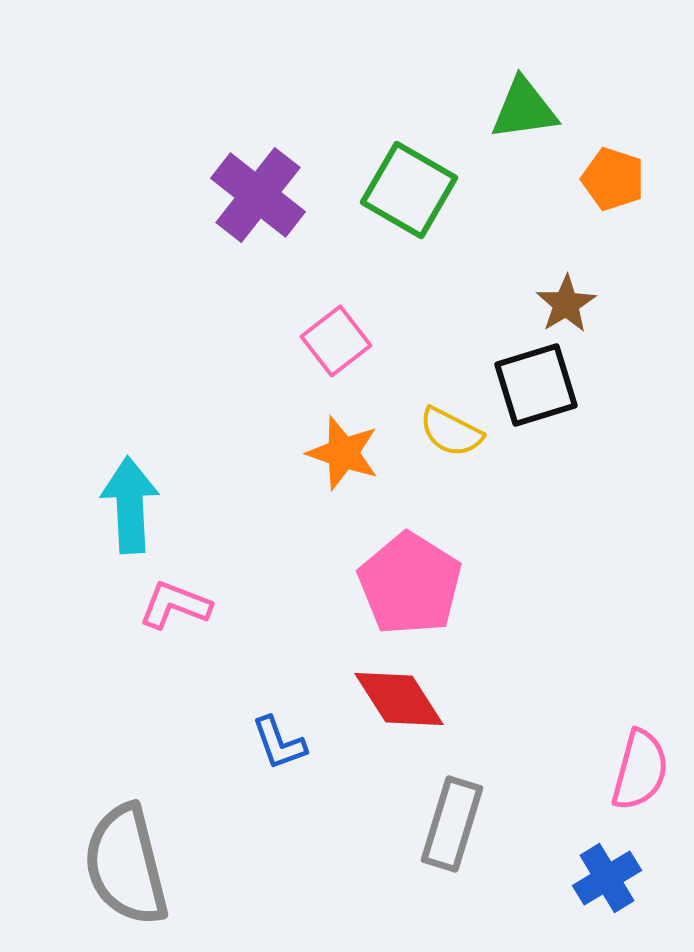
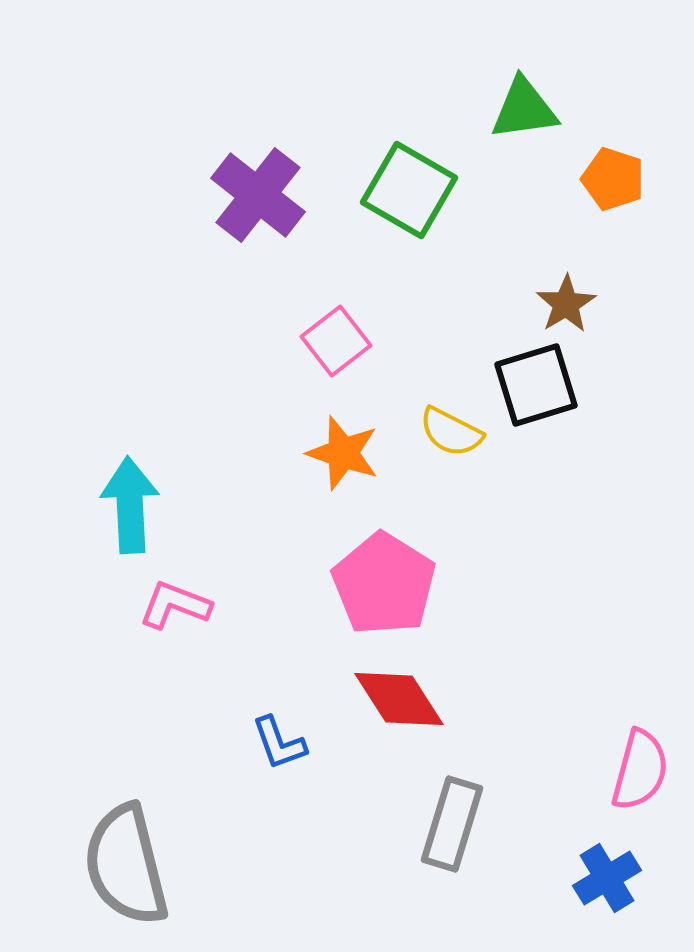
pink pentagon: moved 26 px left
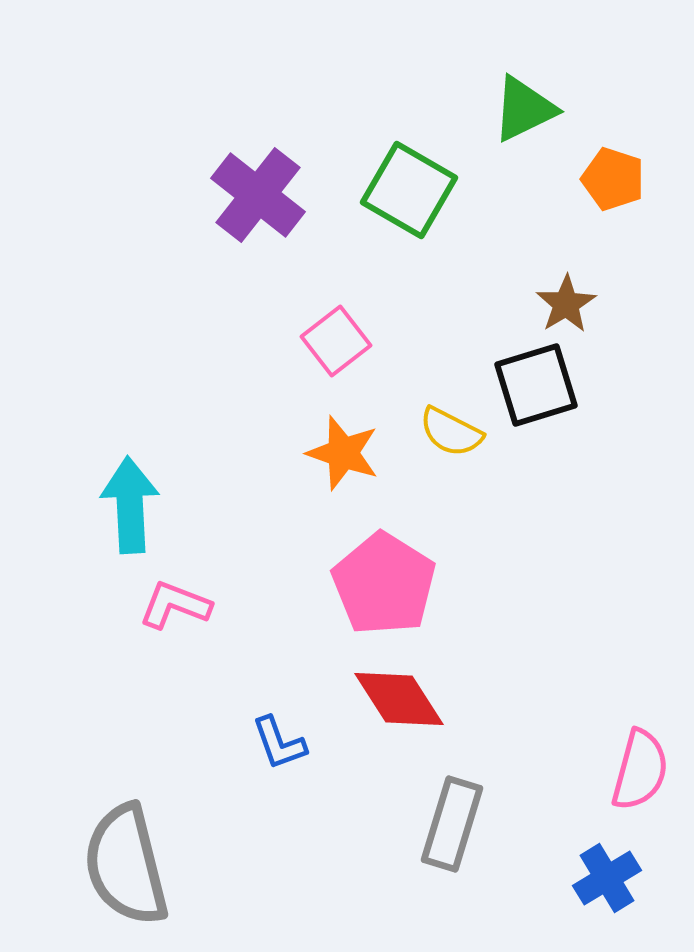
green triangle: rotated 18 degrees counterclockwise
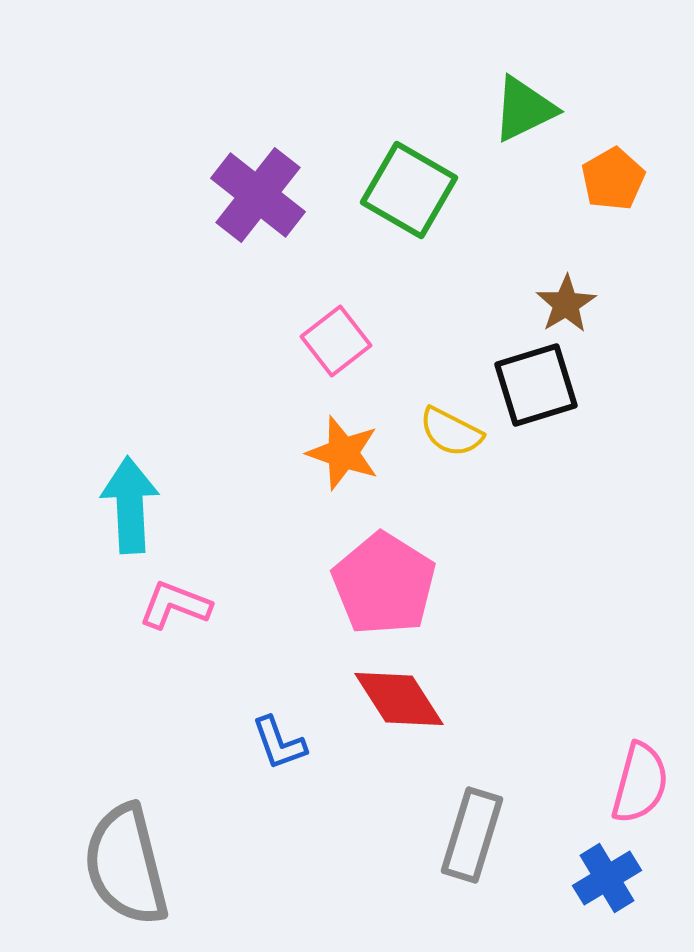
orange pentagon: rotated 24 degrees clockwise
pink semicircle: moved 13 px down
gray rectangle: moved 20 px right, 11 px down
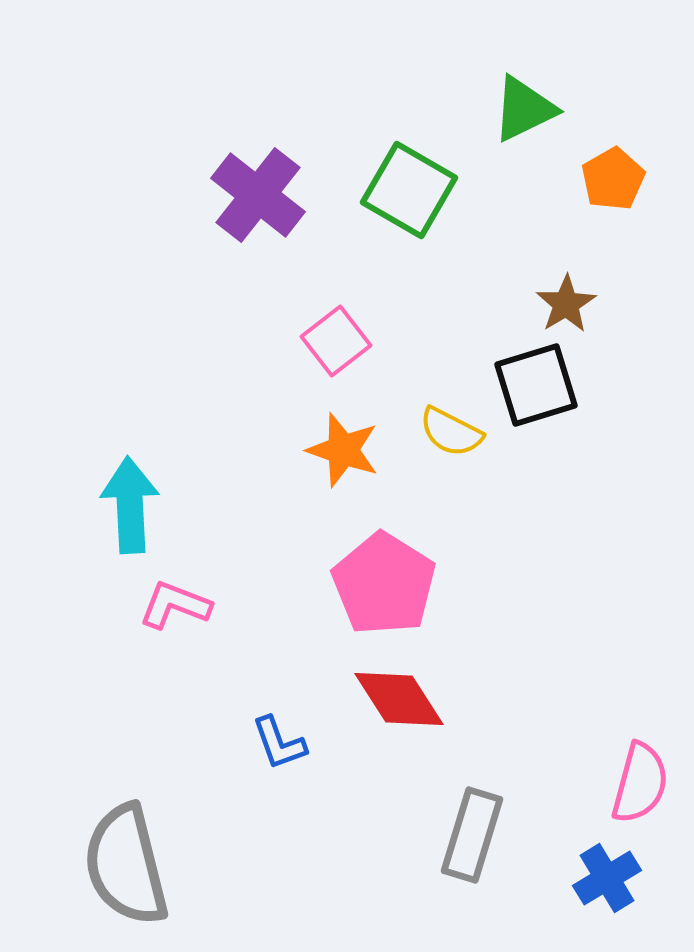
orange star: moved 3 px up
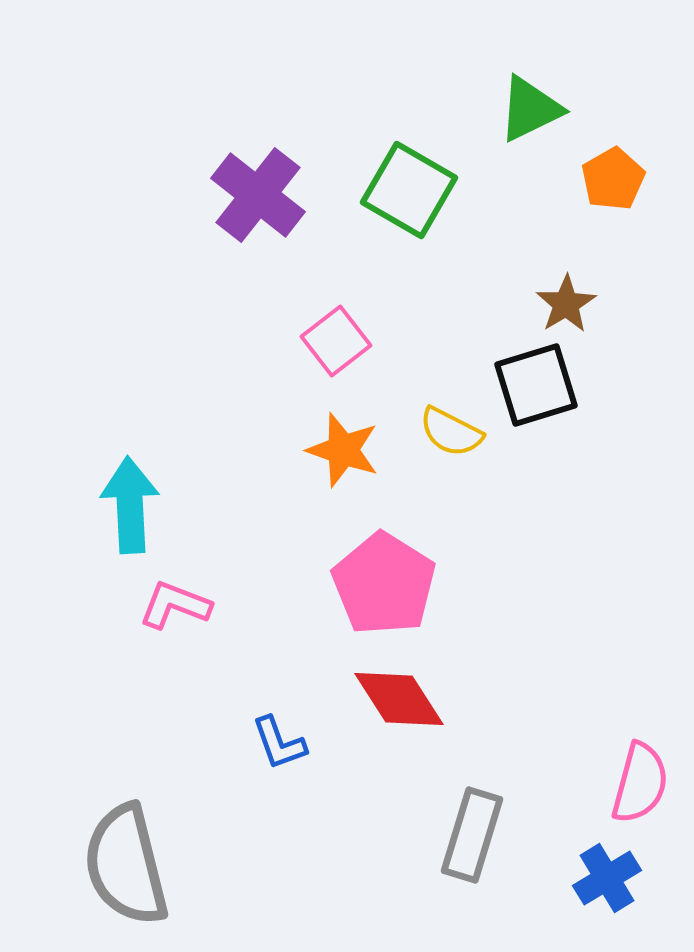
green triangle: moved 6 px right
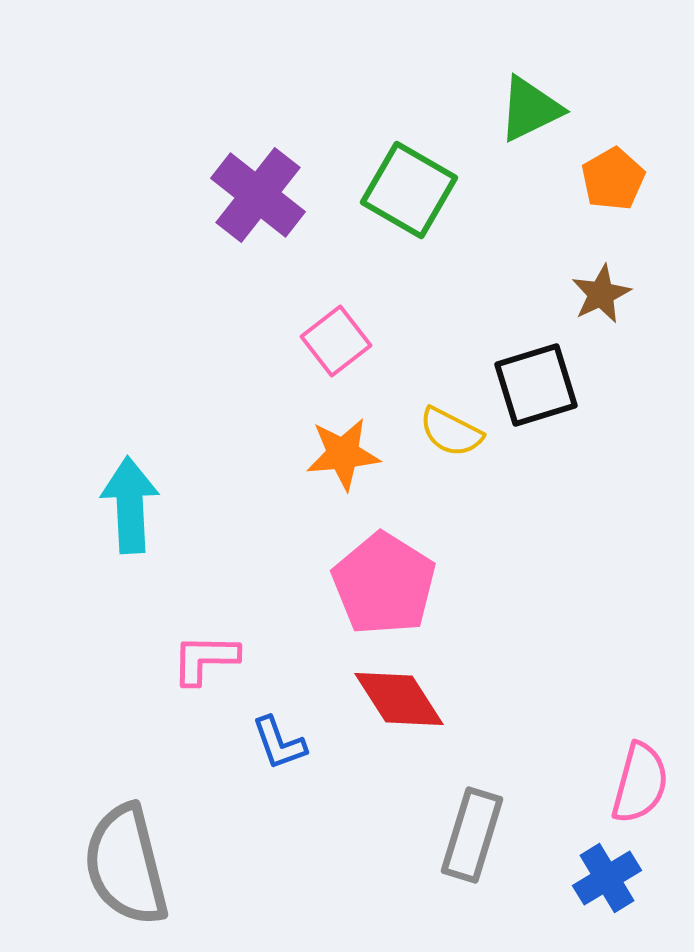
brown star: moved 35 px right, 10 px up; rotated 6 degrees clockwise
orange star: moved 4 px down; rotated 24 degrees counterclockwise
pink L-shape: moved 30 px right, 54 px down; rotated 20 degrees counterclockwise
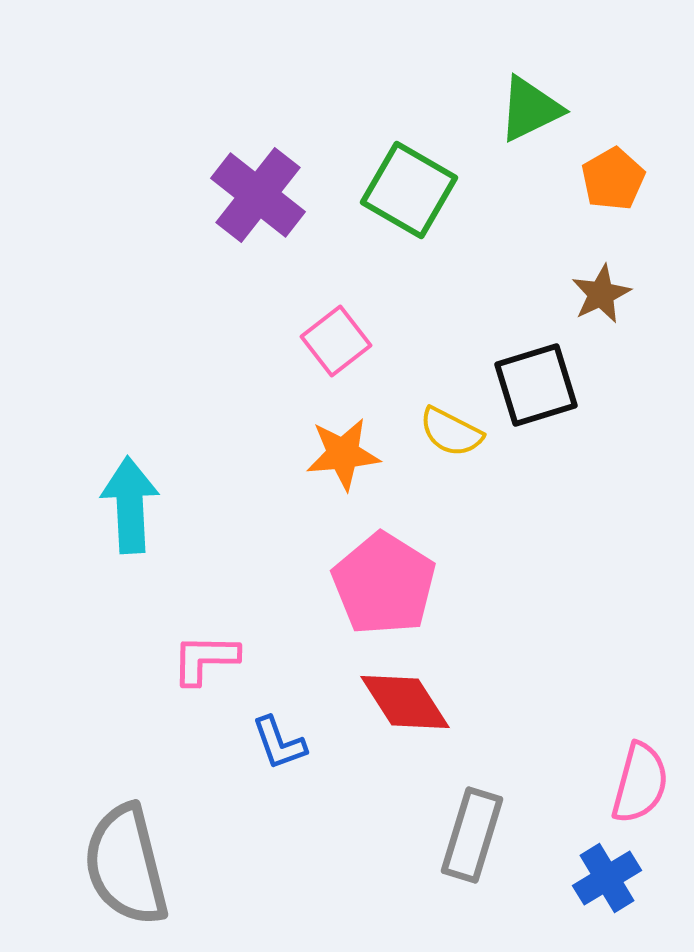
red diamond: moved 6 px right, 3 px down
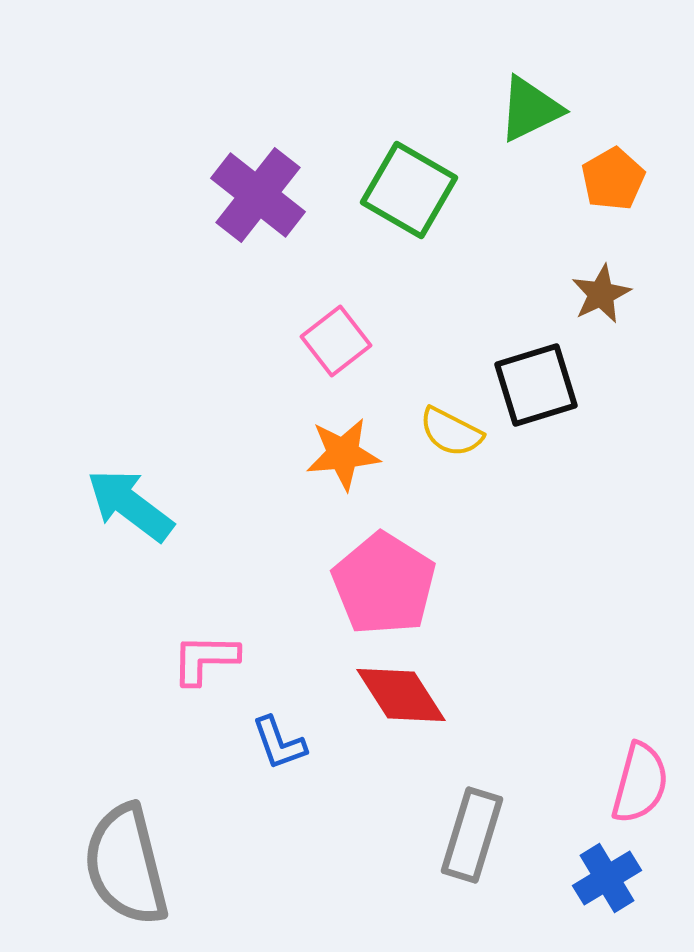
cyan arrow: rotated 50 degrees counterclockwise
red diamond: moved 4 px left, 7 px up
